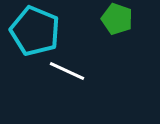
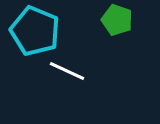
green pentagon: moved 1 px down
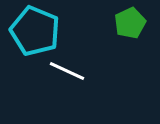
green pentagon: moved 13 px right, 3 px down; rotated 28 degrees clockwise
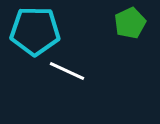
cyan pentagon: rotated 21 degrees counterclockwise
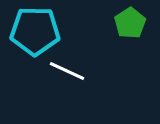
green pentagon: rotated 8 degrees counterclockwise
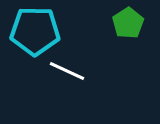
green pentagon: moved 2 px left
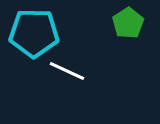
cyan pentagon: moved 1 px left, 2 px down
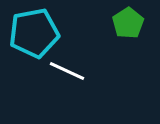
cyan pentagon: rotated 12 degrees counterclockwise
